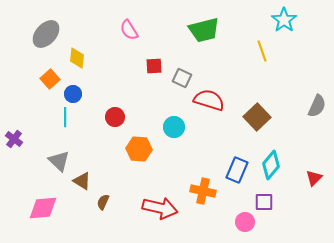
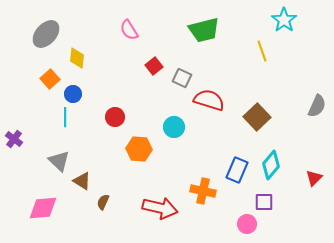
red square: rotated 36 degrees counterclockwise
pink circle: moved 2 px right, 2 px down
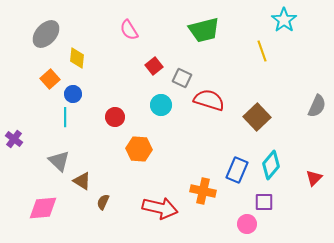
cyan circle: moved 13 px left, 22 px up
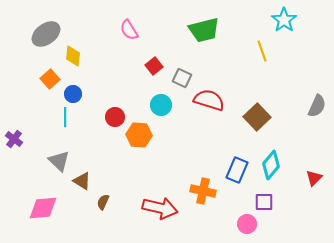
gray ellipse: rotated 12 degrees clockwise
yellow diamond: moved 4 px left, 2 px up
orange hexagon: moved 14 px up
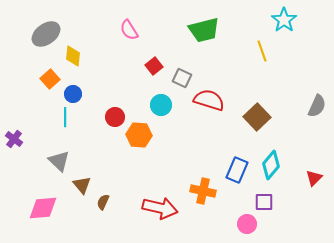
brown triangle: moved 4 px down; rotated 18 degrees clockwise
